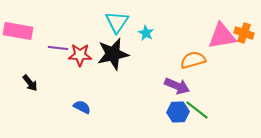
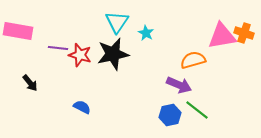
red star: rotated 15 degrees clockwise
purple arrow: moved 2 px right, 1 px up
blue hexagon: moved 8 px left, 3 px down; rotated 10 degrees counterclockwise
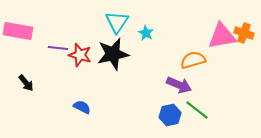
black arrow: moved 4 px left
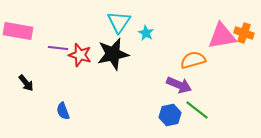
cyan triangle: moved 2 px right
blue semicircle: moved 19 px left, 4 px down; rotated 138 degrees counterclockwise
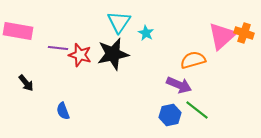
pink triangle: rotated 32 degrees counterclockwise
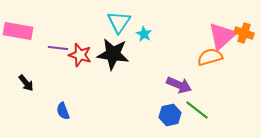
cyan star: moved 2 px left, 1 px down
black star: rotated 20 degrees clockwise
orange semicircle: moved 17 px right, 3 px up
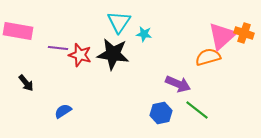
cyan star: rotated 21 degrees counterclockwise
orange semicircle: moved 2 px left
purple arrow: moved 1 px left, 1 px up
blue semicircle: rotated 78 degrees clockwise
blue hexagon: moved 9 px left, 2 px up
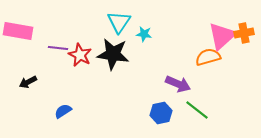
orange cross: rotated 30 degrees counterclockwise
red star: rotated 10 degrees clockwise
black arrow: moved 2 px right, 1 px up; rotated 102 degrees clockwise
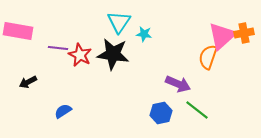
orange semicircle: rotated 55 degrees counterclockwise
